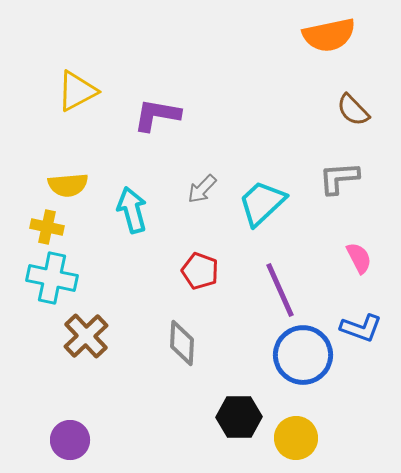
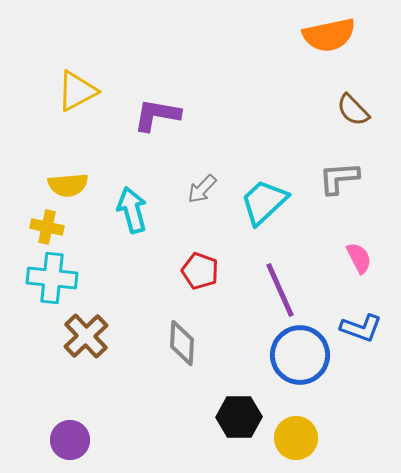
cyan trapezoid: moved 2 px right, 1 px up
cyan cross: rotated 6 degrees counterclockwise
blue circle: moved 3 px left
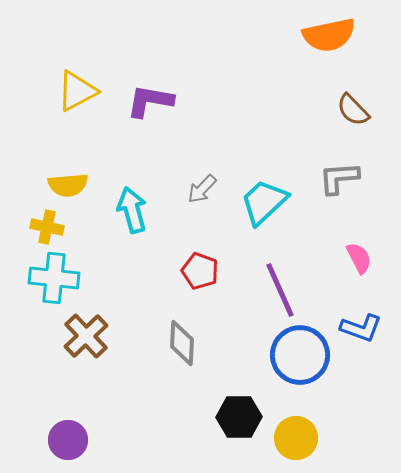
purple L-shape: moved 7 px left, 14 px up
cyan cross: moved 2 px right
purple circle: moved 2 px left
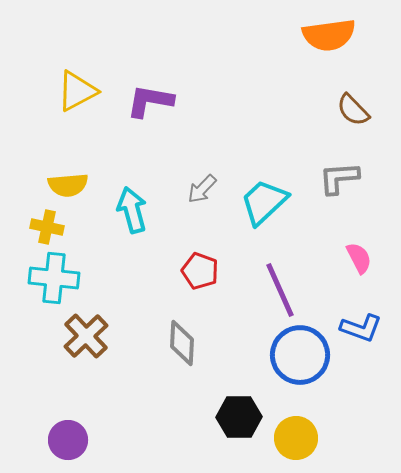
orange semicircle: rotated 4 degrees clockwise
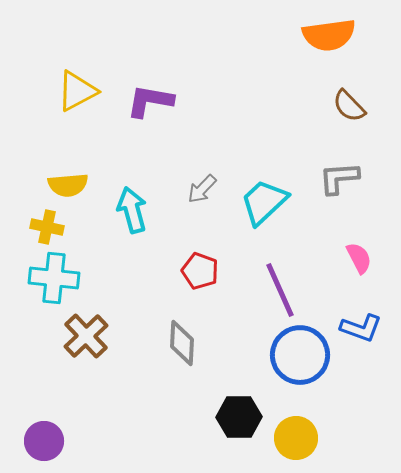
brown semicircle: moved 4 px left, 4 px up
purple circle: moved 24 px left, 1 px down
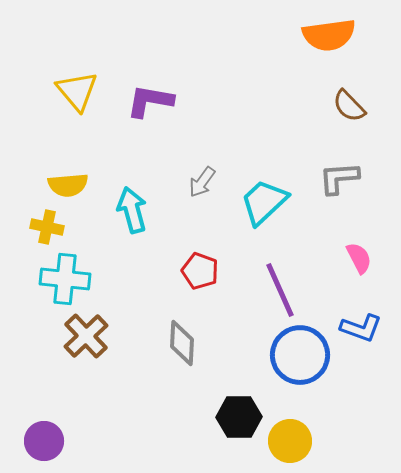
yellow triangle: rotated 42 degrees counterclockwise
gray arrow: moved 7 px up; rotated 8 degrees counterclockwise
cyan cross: moved 11 px right, 1 px down
yellow circle: moved 6 px left, 3 px down
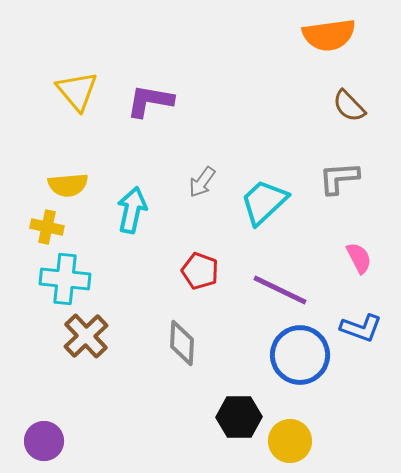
cyan arrow: rotated 27 degrees clockwise
purple line: rotated 40 degrees counterclockwise
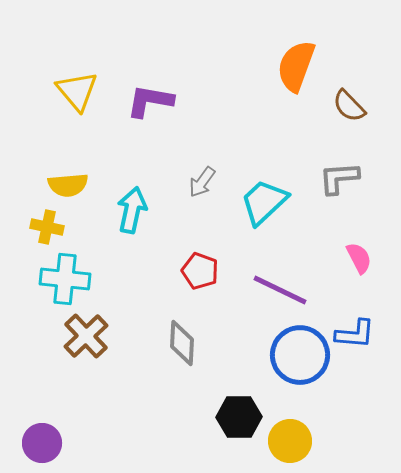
orange semicircle: moved 33 px left, 31 px down; rotated 118 degrees clockwise
blue L-shape: moved 6 px left, 6 px down; rotated 15 degrees counterclockwise
purple circle: moved 2 px left, 2 px down
